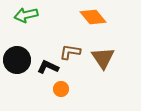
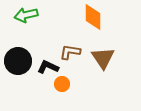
orange diamond: rotated 40 degrees clockwise
black circle: moved 1 px right, 1 px down
orange circle: moved 1 px right, 5 px up
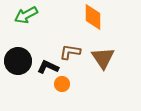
green arrow: rotated 15 degrees counterclockwise
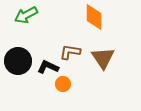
orange diamond: moved 1 px right
orange circle: moved 1 px right
